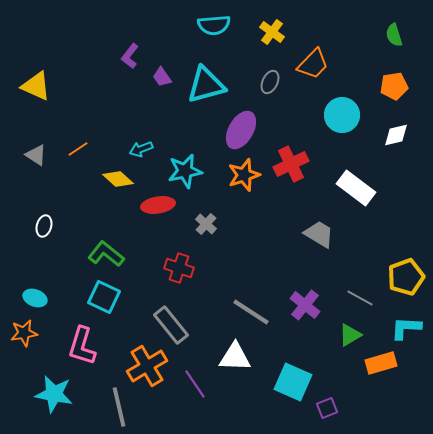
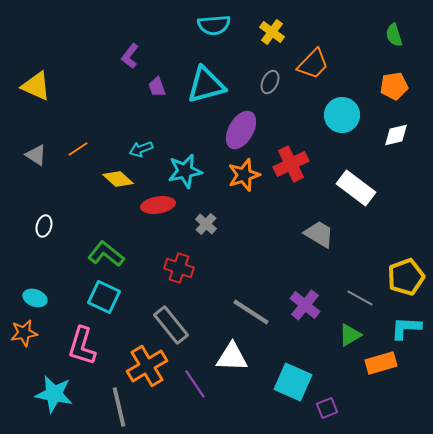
purple trapezoid at (162, 77): moved 5 px left, 10 px down; rotated 15 degrees clockwise
white triangle at (235, 357): moved 3 px left
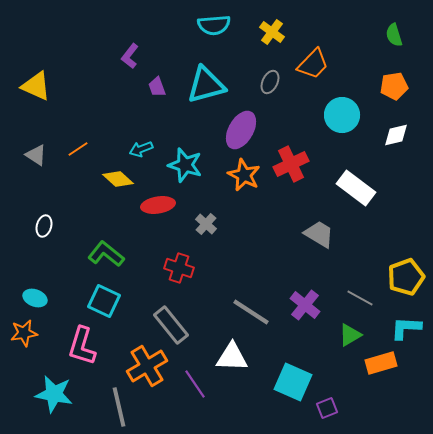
cyan star at (185, 171): moved 6 px up; rotated 28 degrees clockwise
orange star at (244, 175): rotated 28 degrees counterclockwise
cyan square at (104, 297): moved 4 px down
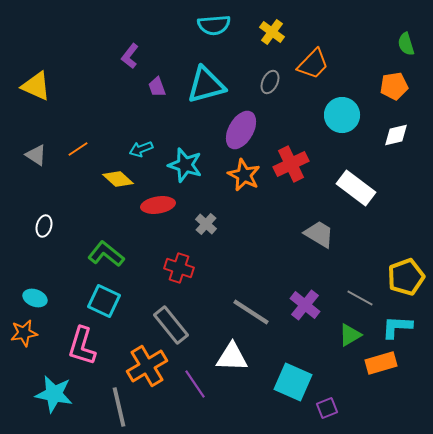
green semicircle at (394, 35): moved 12 px right, 9 px down
cyan L-shape at (406, 328): moved 9 px left, 1 px up
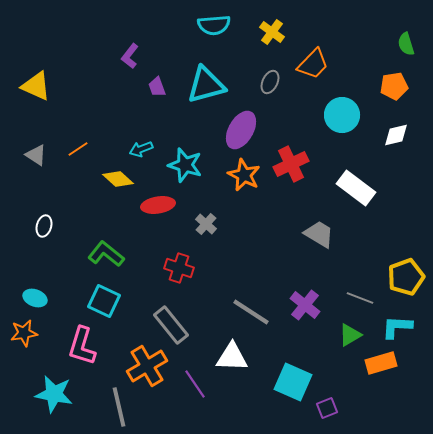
gray line at (360, 298): rotated 8 degrees counterclockwise
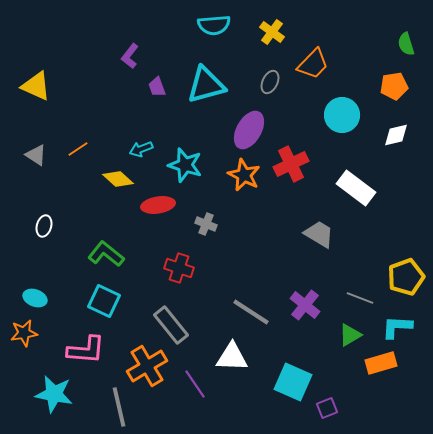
purple ellipse at (241, 130): moved 8 px right
gray cross at (206, 224): rotated 20 degrees counterclockwise
pink L-shape at (82, 346): moved 4 px right, 4 px down; rotated 102 degrees counterclockwise
